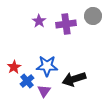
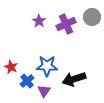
gray circle: moved 1 px left, 1 px down
purple cross: rotated 18 degrees counterclockwise
red star: moved 3 px left; rotated 16 degrees counterclockwise
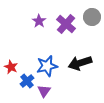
purple cross: rotated 24 degrees counterclockwise
blue star: rotated 15 degrees counterclockwise
black arrow: moved 6 px right, 16 px up
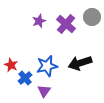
purple star: rotated 16 degrees clockwise
red star: moved 2 px up
blue cross: moved 2 px left, 3 px up
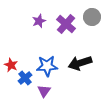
blue star: rotated 10 degrees clockwise
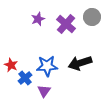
purple star: moved 1 px left, 2 px up
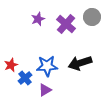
red star: rotated 24 degrees clockwise
purple triangle: moved 1 px right, 1 px up; rotated 24 degrees clockwise
